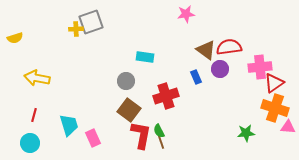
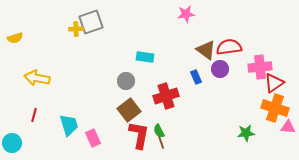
brown square: rotated 15 degrees clockwise
red L-shape: moved 2 px left
cyan circle: moved 18 px left
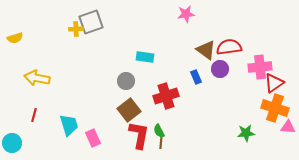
brown line: rotated 24 degrees clockwise
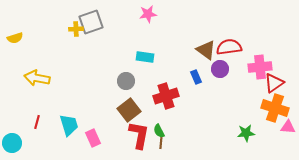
pink star: moved 38 px left
red line: moved 3 px right, 7 px down
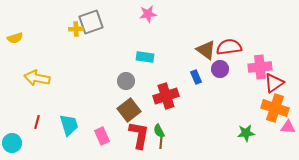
pink rectangle: moved 9 px right, 2 px up
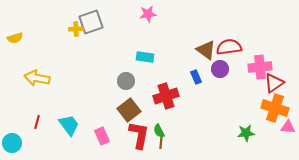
cyan trapezoid: rotated 20 degrees counterclockwise
